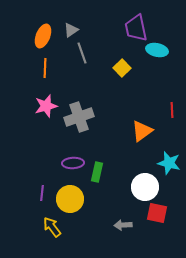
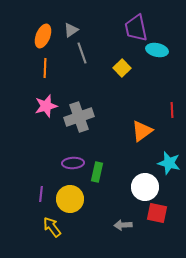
purple line: moved 1 px left, 1 px down
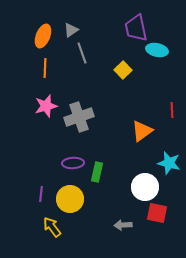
yellow square: moved 1 px right, 2 px down
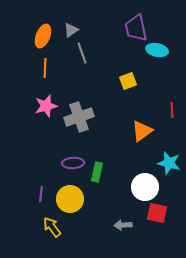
yellow square: moved 5 px right, 11 px down; rotated 24 degrees clockwise
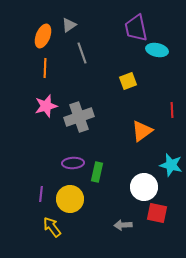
gray triangle: moved 2 px left, 5 px up
cyan star: moved 2 px right, 2 px down
white circle: moved 1 px left
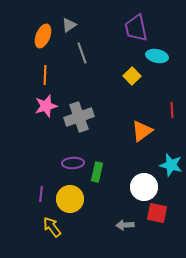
cyan ellipse: moved 6 px down
orange line: moved 7 px down
yellow square: moved 4 px right, 5 px up; rotated 24 degrees counterclockwise
gray arrow: moved 2 px right
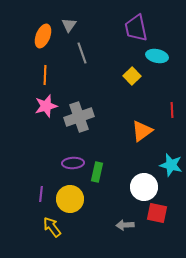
gray triangle: rotated 21 degrees counterclockwise
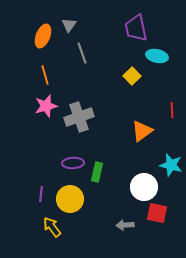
orange line: rotated 18 degrees counterclockwise
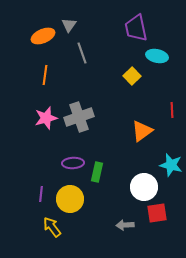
orange ellipse: rotated 45 degrees clockwise
orange line: rotated 24 degrees clockwise
pink star: moved 12 px down
red square: rotated 20 degrees counterclockwise
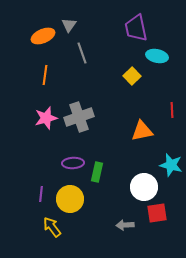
orange triangle: rotated 25 degrees clockwise
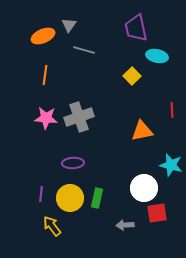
gray line: moved 2 px right, 3 px up; rotated 55 degrees counterclockwise
pink star: rotated 20 degrees clockwise
green rectangle: moved 26 px down
white circle: moved 1 px down
yellow circle: moved 1 px up
yellow arrow: moved 1 px up
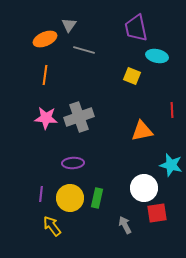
orange ellipse: moved 2 px right, 3 px down
yellow square: rotated 24 degrees counterclockwise
gray arrow: rotated 66 degrees clockwise
